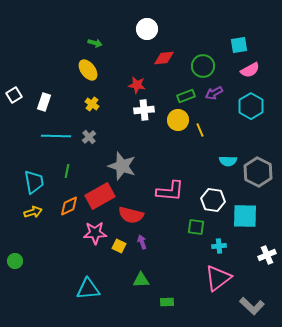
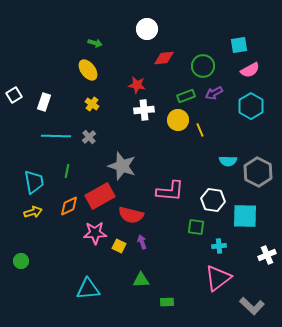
green circle at (15, 261): moved 6 px right
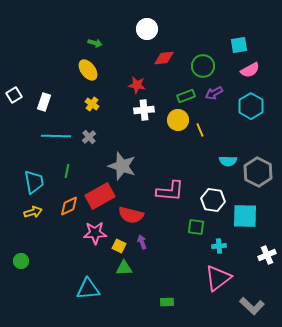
green triangle at (141, 280): moved 17 px left, 12 px up
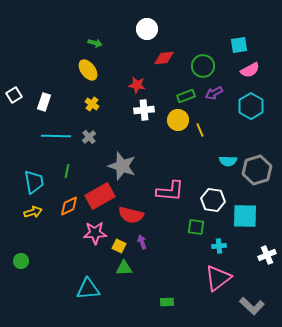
gray hexagon at (258, 172): moved 1 px left, 2 px up; rotated 16 degrees clockwise
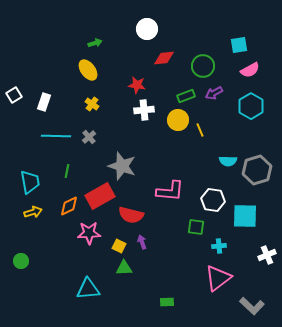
green arrow at (95, 43): rotated 32 degrees counterclockwise
cyan trapezoid at (34, 182): moved 4 px left
pink star at (95, 233): moved 6 px left
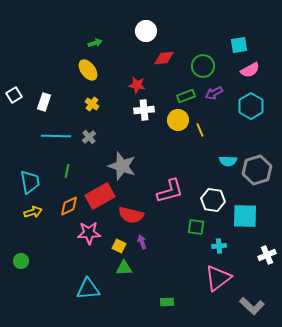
white circle at (147, 29): moved 1 px left, 2 px down
pink L-shape at (170, 191): rotated 20 degrees counterclockwise
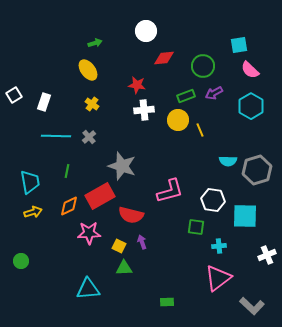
pink semicircle at (250, 70): rotated 72 degrees clockwise
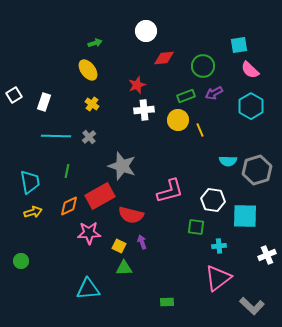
red star at (137, 85): rotated 30 degrees counterclockwise
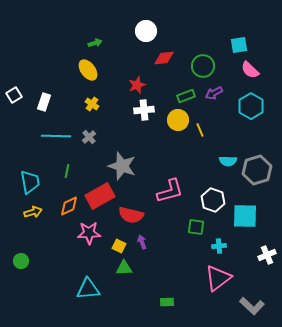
white hexagon at (213, 200): rotated 10 degrees clockwise
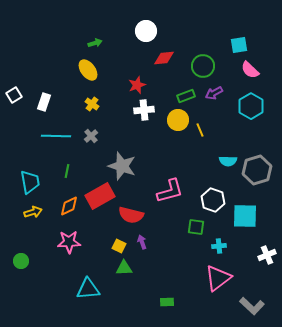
gray cross at (89, 137): moved 2 px right, 1 px up
pink star at (89, 233): moved 20 px left, 9 px down
